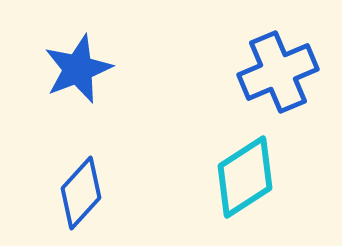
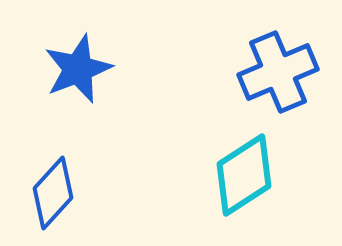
cyan diamond: moved 1 px left, 2 px up
blue diamond: moved 28 px left
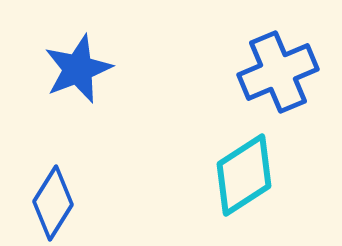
blue diamond: moved 10 px down; rotated 10 degrees counterclockwise
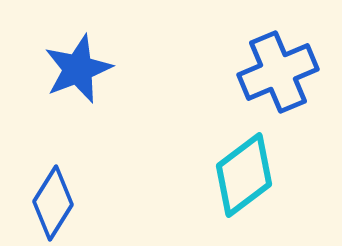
cyan diamond: rotated 4 degrees counterclockwise
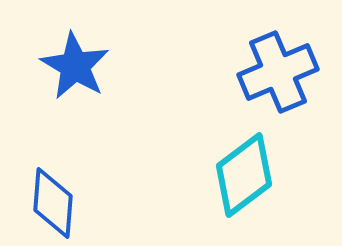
blue star: moved 3 px left, 3 px up; rotated 20 degrees counterclockwise
blue diamond: rotated 28 degrees counterclockwise
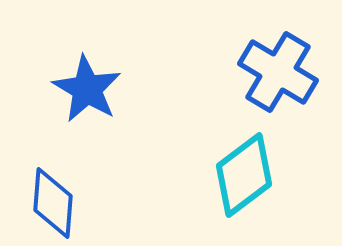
blue star: moved 12 px right, 23 px down
blue cross: rotated 36 degrees counterclockwise
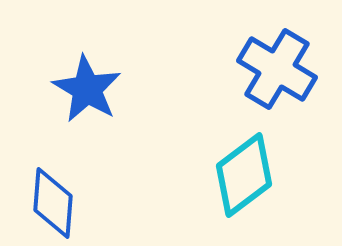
blue cross: moved 1 px left, 3 px up
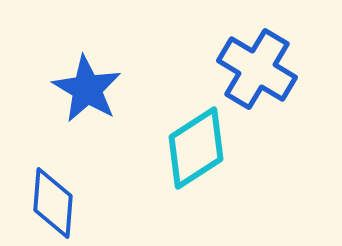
blue cross: moved 20 px left
cyan diamond: moved 48 px left, 27 px up; rotated 4 degrees clockwise
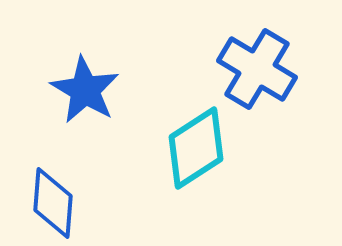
blue star: moved 2 px left, 1 px down
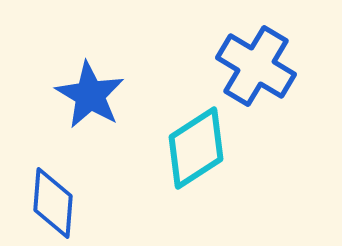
blue cross: moved 1 px left, 3 px up
blue star: moved 5 px right, 5 px down
